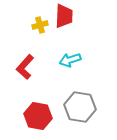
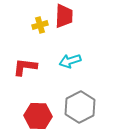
cyan arrow: moved 1 px down
red L-shape: rotated 55 degrees clockwise
gray hexagon: rotated 24 degrees clockwise
red hexagon: rotated 8 degrees counterclockwise
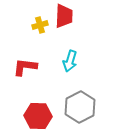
cyan arrow: rotated 55 degrees counterclockwise
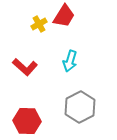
red trapezoid: rotated 30 degrees clockwise
yellow cross: moved 1 px left, 1 px up; rotated 14 degrees counterclockwise
red L-shape: rotated 145 degrees counterclockwise
red hexagon: moved 11 px left, 5 px down
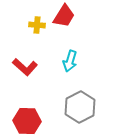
yellow cross: moved 2 px left, 1 px down; rotated 35 degrees clockwise
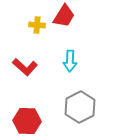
cyan arrow: rotated 15 degrees counterclockwise
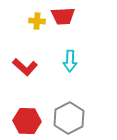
red trapezoid: moved 1 px left; rotated 55 degrees clockwise
yellow cross: moved 4 px up
gray hexagon: moved 11 px left, 11 px down
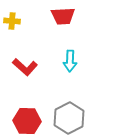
yellow cross: moved 25 px left
